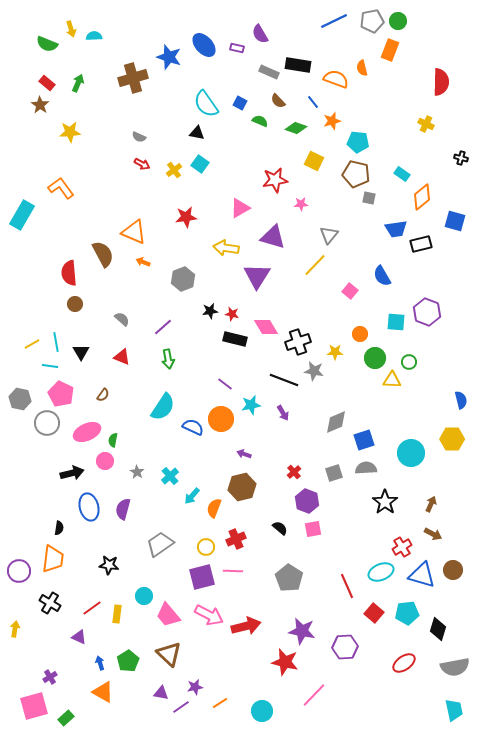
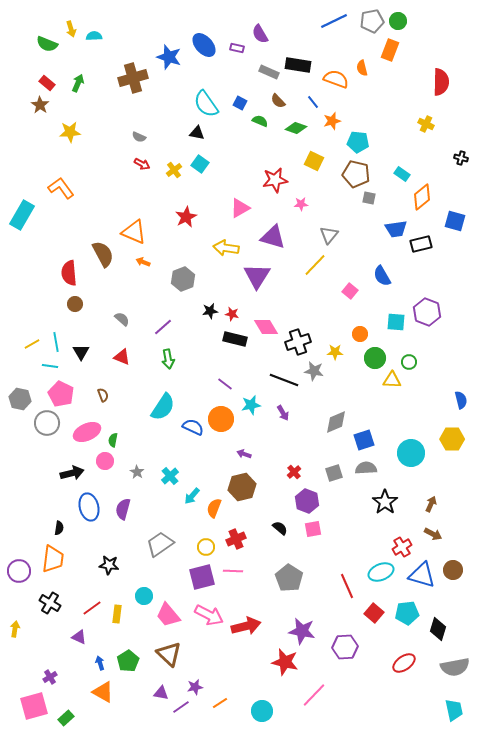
red star at (186, 217): rotated 20 degrees counterclockwise
brown semicircle at (103, 395): rotated 56 degrees counterclockwise
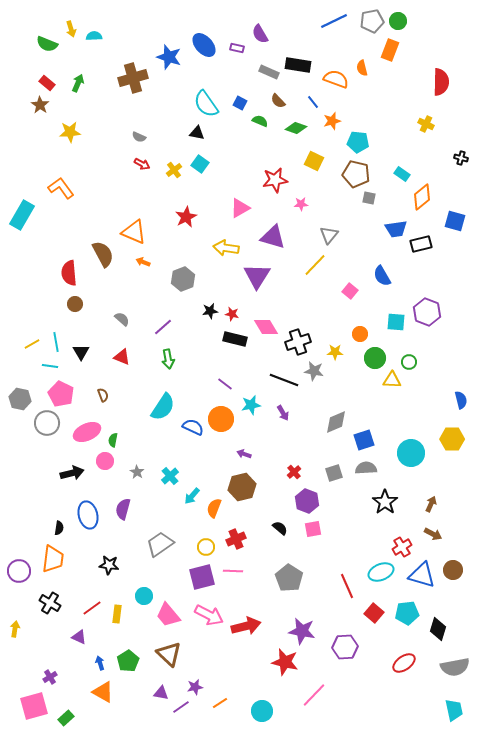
blue ellipse at (89, 507): moved 1 px left, 8 px down
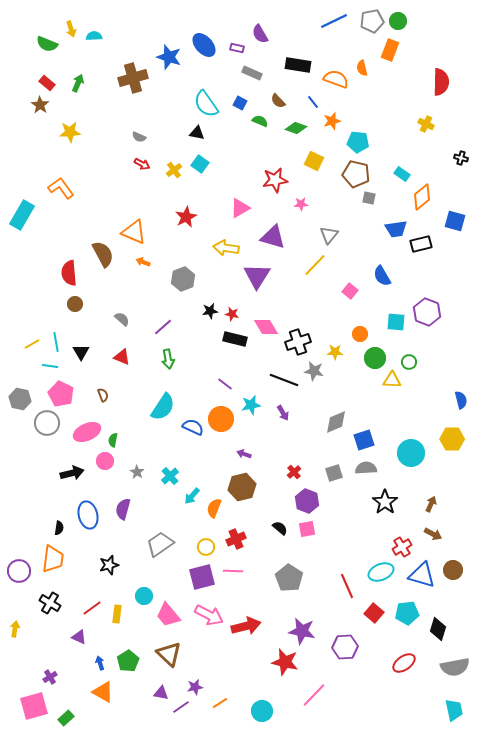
gray rectangle at (269, 72): moved 17 px left, 1 px down
pink square at (313, 529): moved 6 px left
black star at (109, 565): rotated 24 degrees counterclockwise
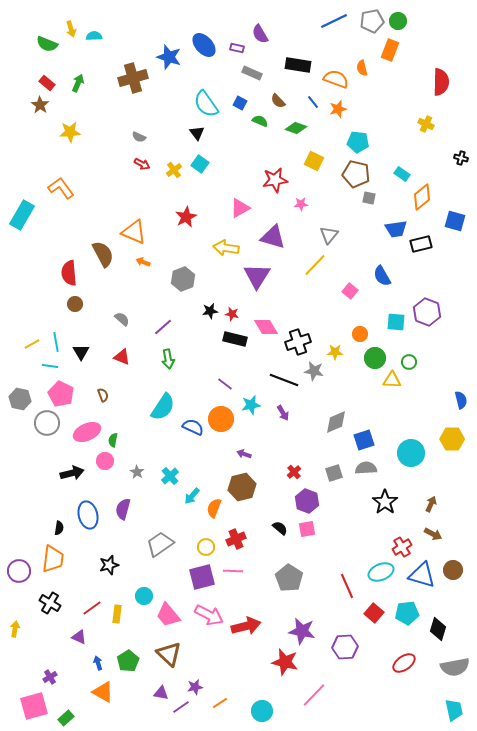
orange star at (332, 121): moved 6 px right, 12 px up
black triangle at (197, 133): rotated 42 degrees clockwise
blue arrow at (100, 663): moved 2 px left
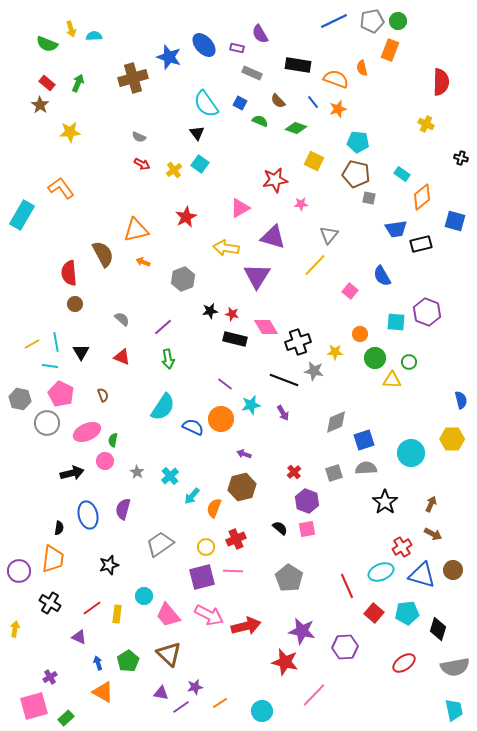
orange triangle at (134, 232): moved 2 px right, 2 px up; rotated 36 degrees counterclockwise
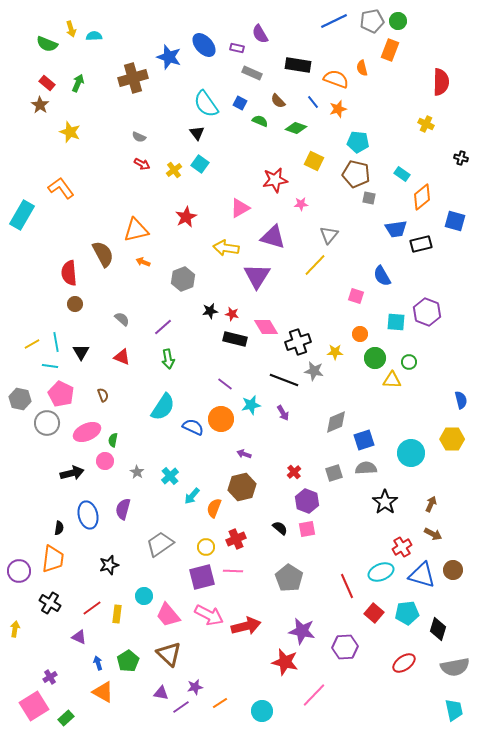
yellow star at (70, 132): rotated 25 degrees clockwise
pink square at (350, 291): moved 6 px right, 5 px down; rotated 21 degrees counterclockwise
pink square at (34, 706): rotated 16 degrees counterclockwise
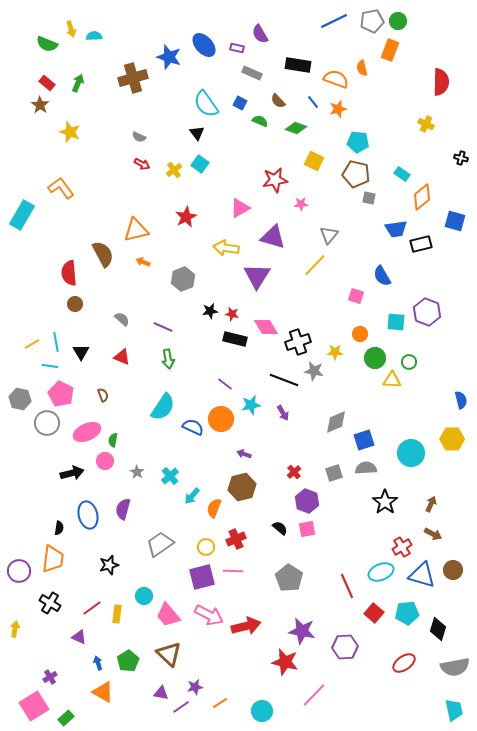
purple line at (163, 327): rotated 66 degrees clockwise
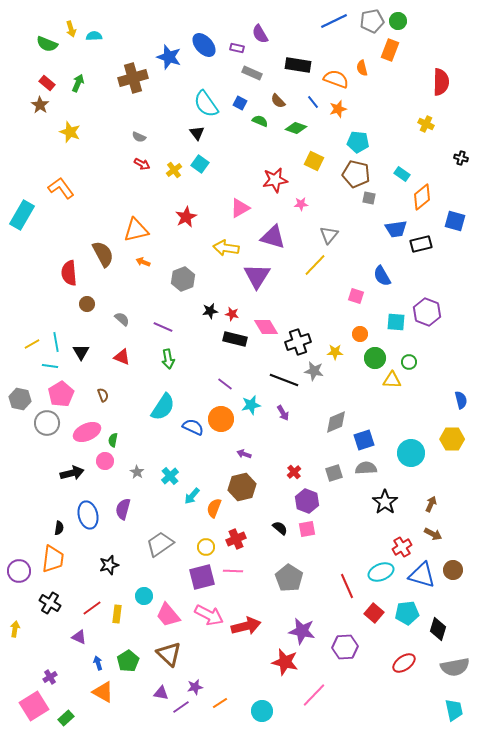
brown circle at (75, 304): moved 12 px right
pink pentagon at (61, 394): rotated 15 degrees clockwise
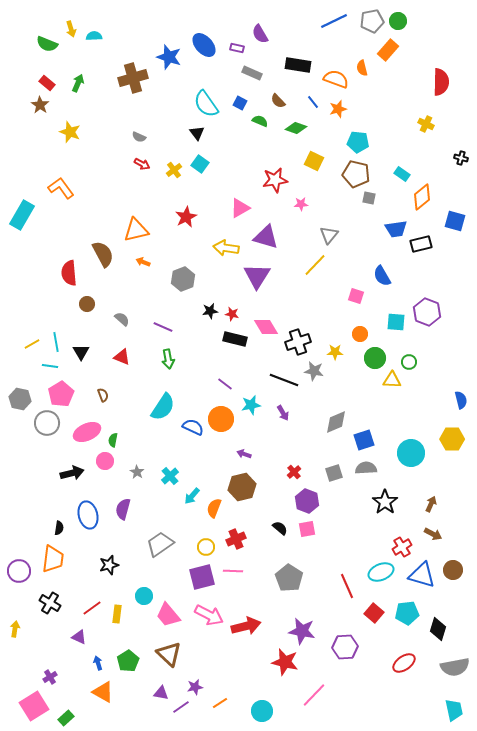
orange rectangle at (390, 50): moved 2 px left; rotated 20 degrees clockwise
purple triangle at (273, 237): moved 7 px left
